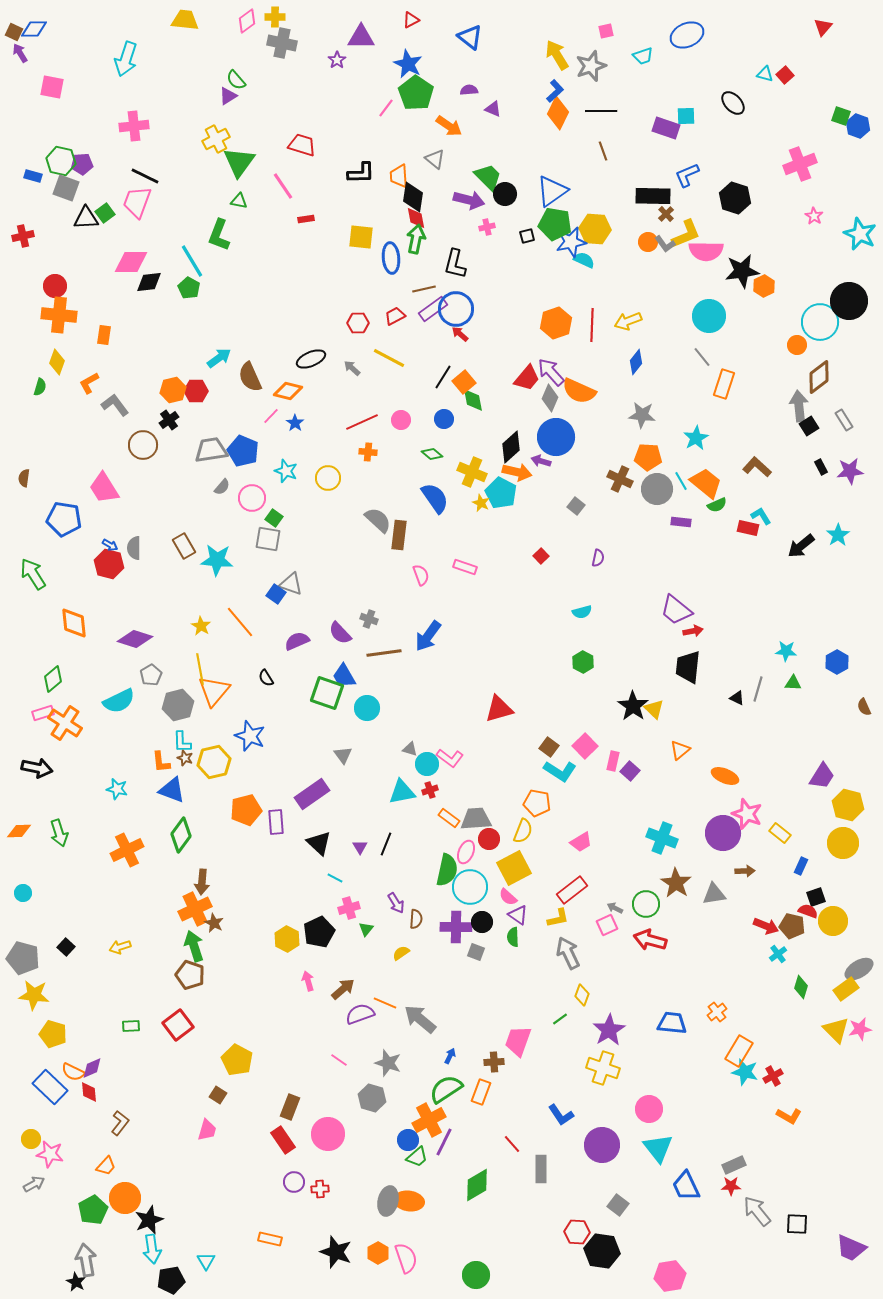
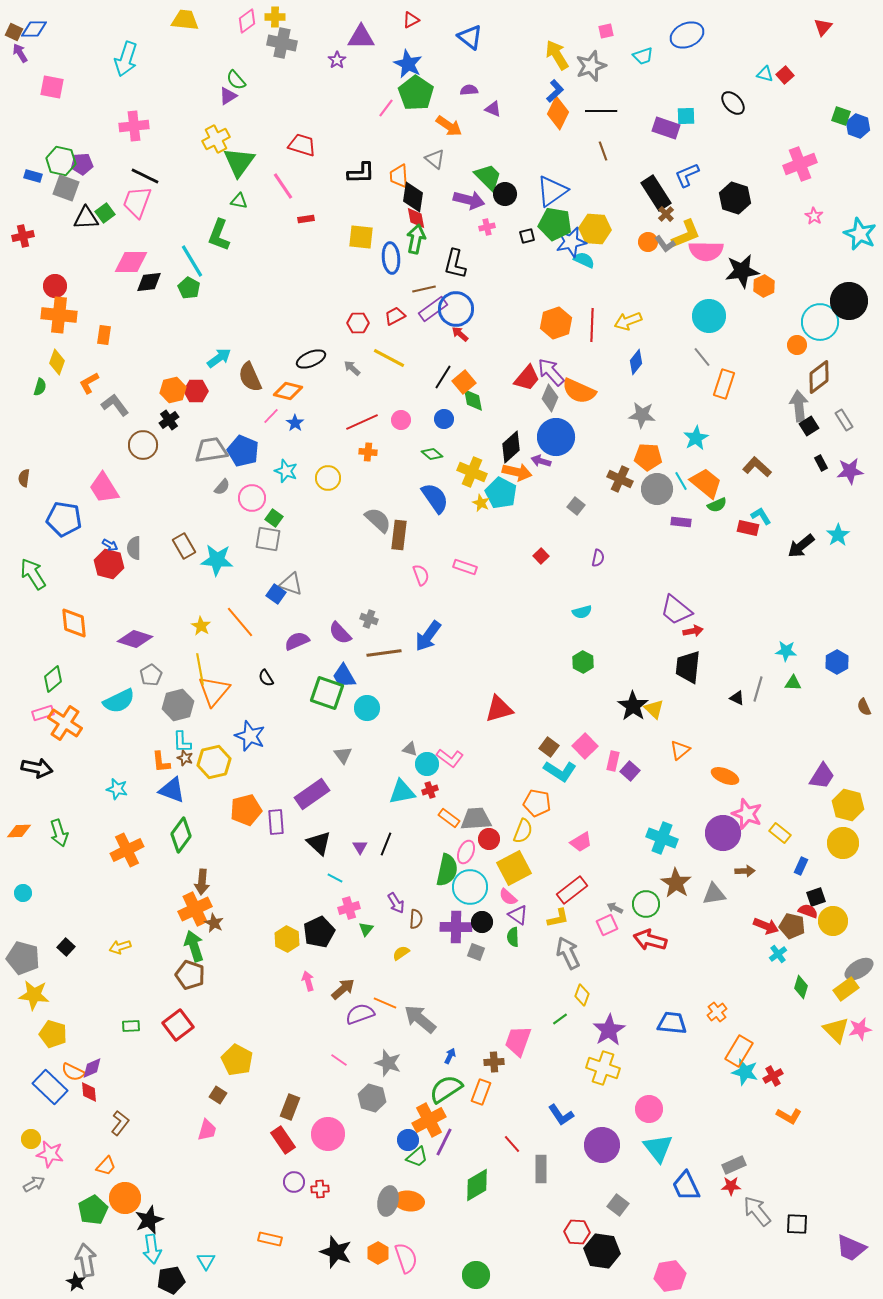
black rectangle at (653, 196): moved 3 px right, 3 px up; rotated 56 degrees clockwise
black rectangle at (821, 467): moved 4 px up
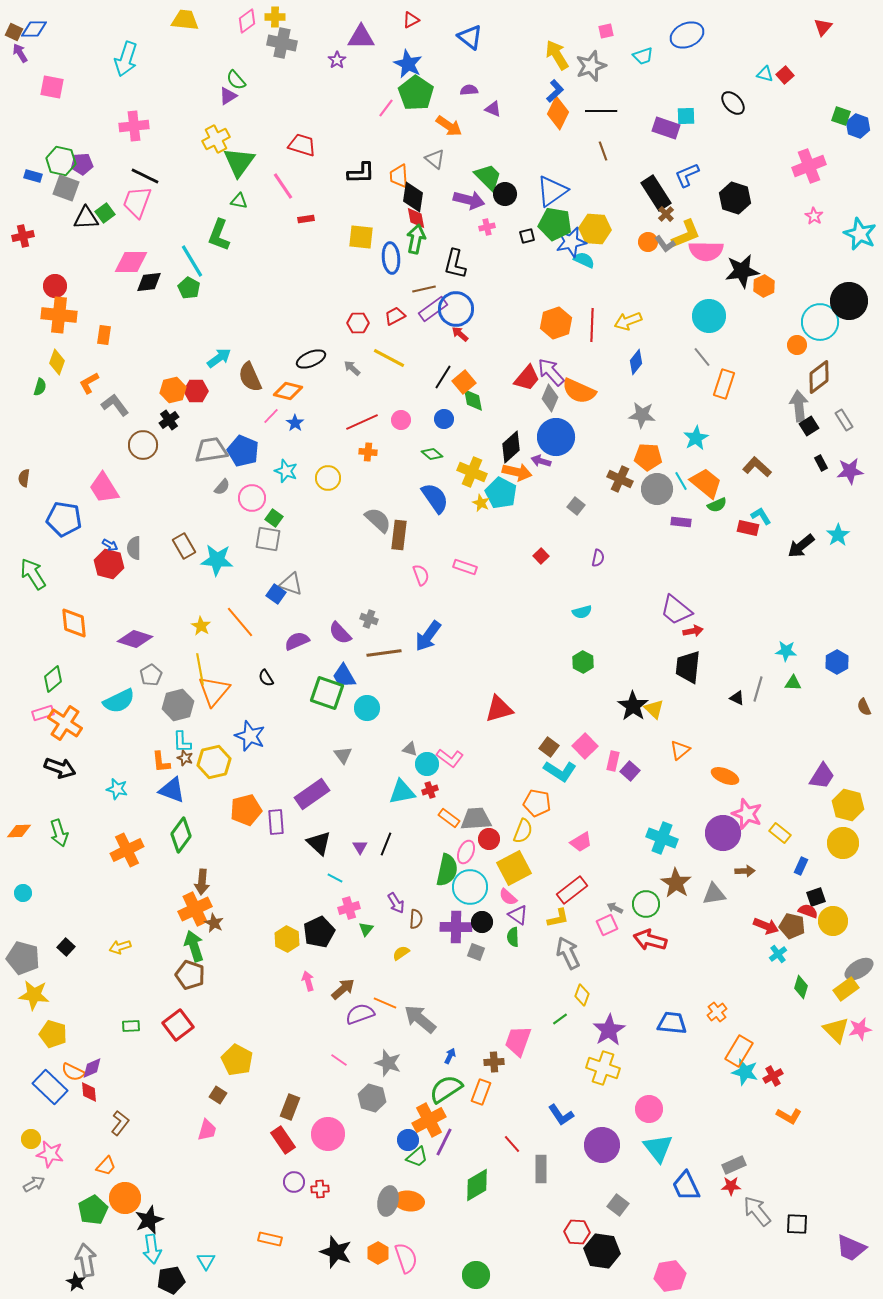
pink cross at (800, 164): moved 9 px right, 2 px down
black arrow at (37, 768): moved 23 px right; rotated 8 degrees clockwise
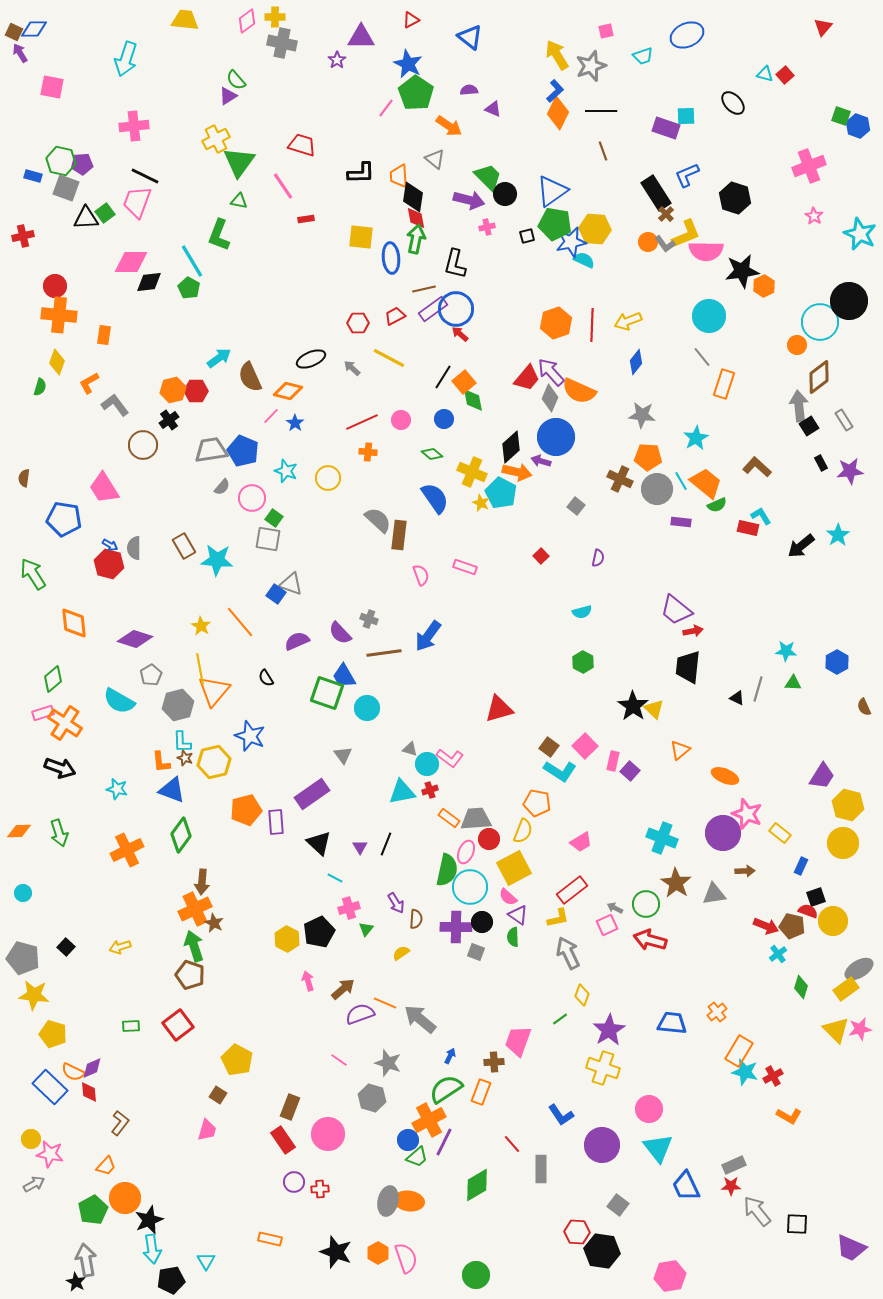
cyan semicircle at (119, 701): rotated 56 degrees clockwise
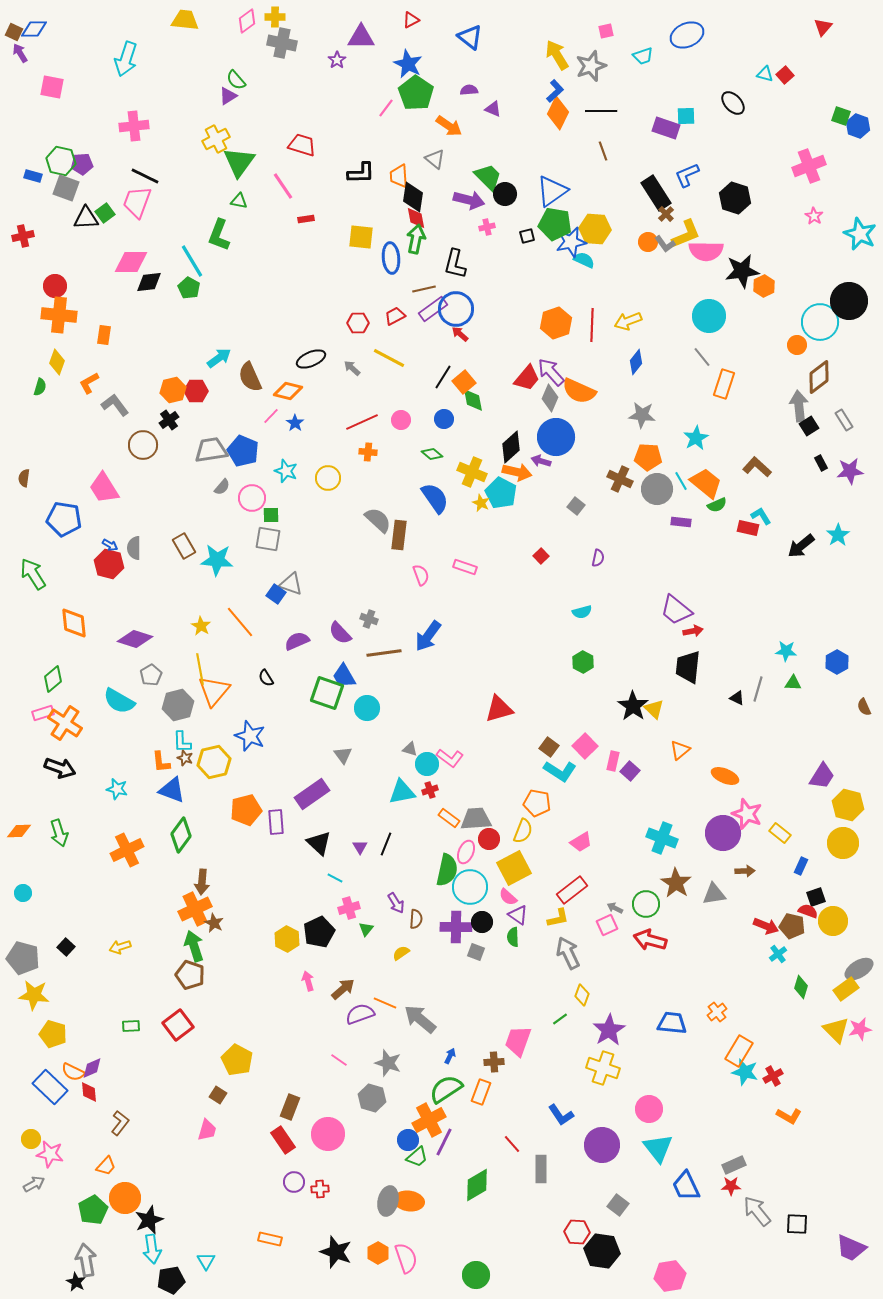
green square at (274, 518): moved 3 px left, 3 px up; rotated 36 degrees counterclockwise
